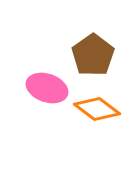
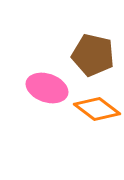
brown pentagon: rotated 24 degrees counterclockwise
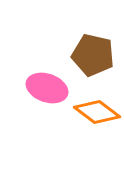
orange diamond: moved 3 px down
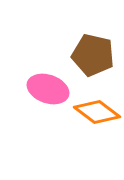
pink ellipse: moved 1 px right, 1 px down
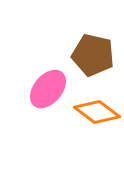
pink ellipse: rotated 69 degrees counterclockwise
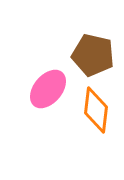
orange diamond: moved 1 px left, 2 px up; rotated 60 degrees clockwise
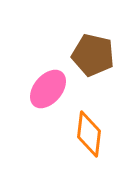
orange diamond: moved 7 px left, 24 px down
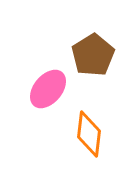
brown pentagon: rotated 27 degrees clockwise
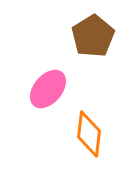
brown pentagon: moved 19 px up
